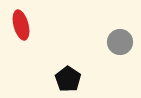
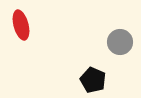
black pentagon: moved 25 px right, 1 px down; rotated 10 degrees counterclockwise
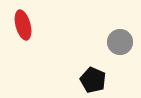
red ellipse: moved 2 px right
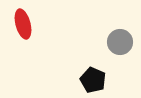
red ellipse: moved 1 px up
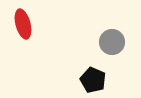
gray circle: moved 8 px left
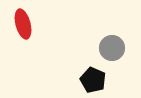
gray circle: moved 6 px down
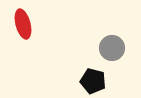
black pentagon: moved 1 px down; rotated 10 degrees counterclockwise
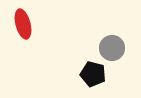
black pentagon: moved 7 px up
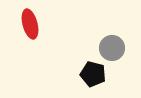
red ellipse: moved 7 px right
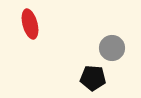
black pentagon: moved 4 px down; rotated 10 degrees counterclockwise
